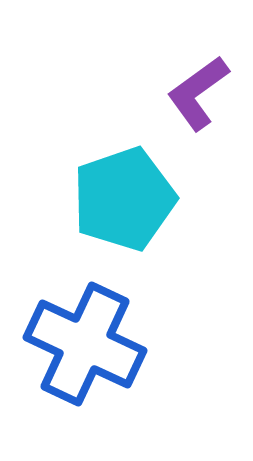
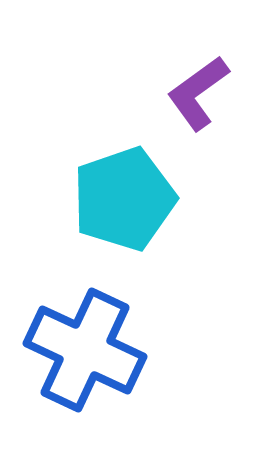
blue cross: moved 6 px down
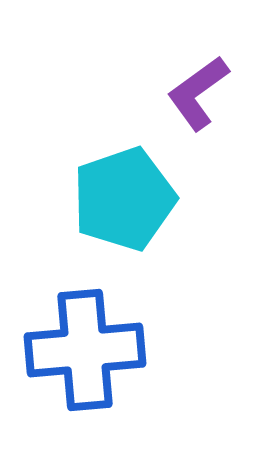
blue cross: rotated 30 degrees counterclockwise
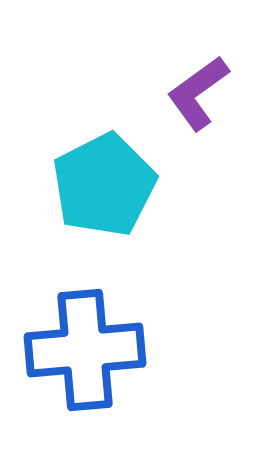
cyan pentagon: moved 20 px left, 14 px up; rotated 8 degrees counterclockwise
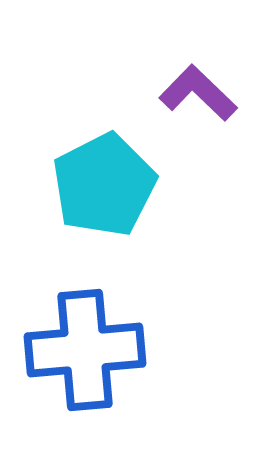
purple L-shape: rotated 80 degrees clockwise
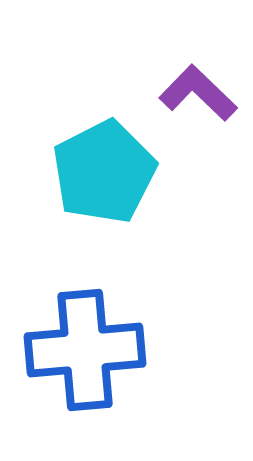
cyan pentagon: moved 13 px up
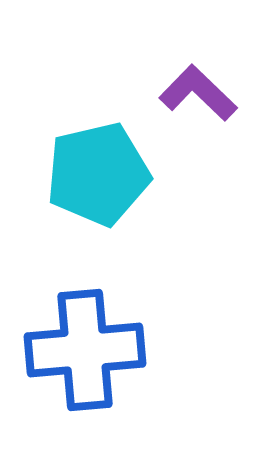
cyan pentagon: moved 6 px left, 2 px down; rotated 14 degrees clockwise
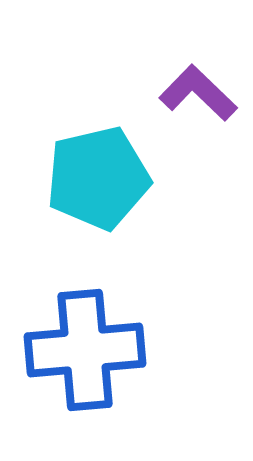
cyan pentagon: moved 4 px down
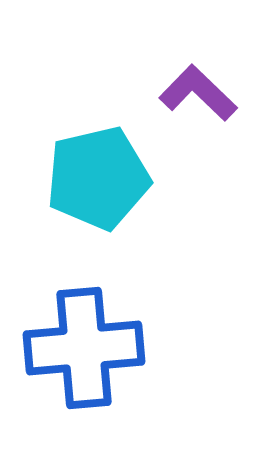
blue cross: moved 1 px left, 2 px up
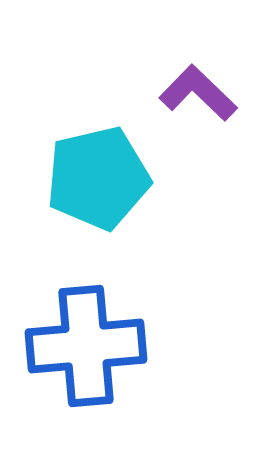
blue cross: moved 2 px right, 2 px up
